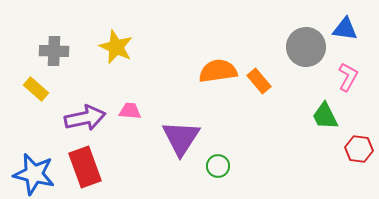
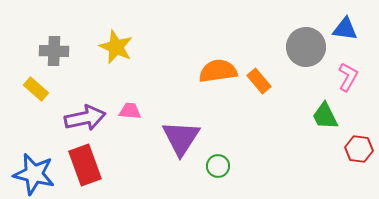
red rectangle: moved 2 px up
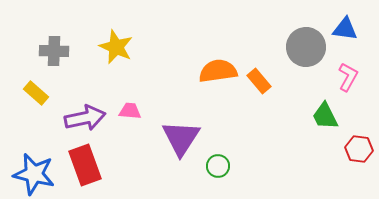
yellow rectangle: moved 4 px down
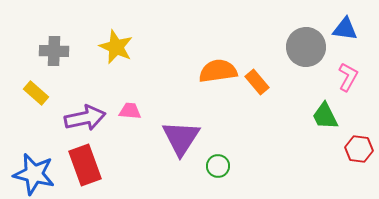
orange rectangle: moved 2 px left, 1 px down
